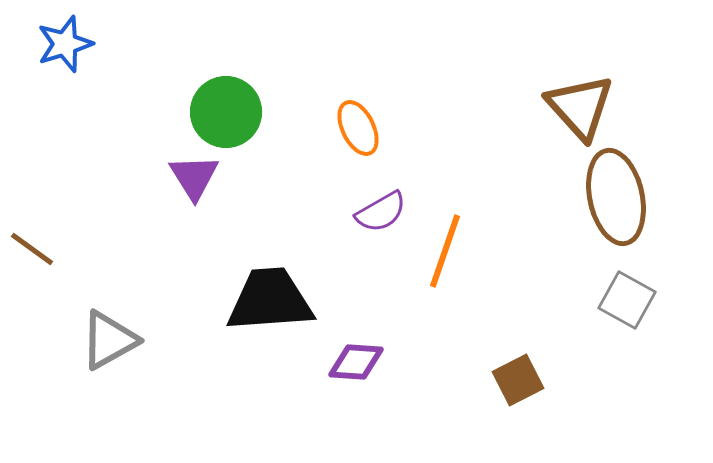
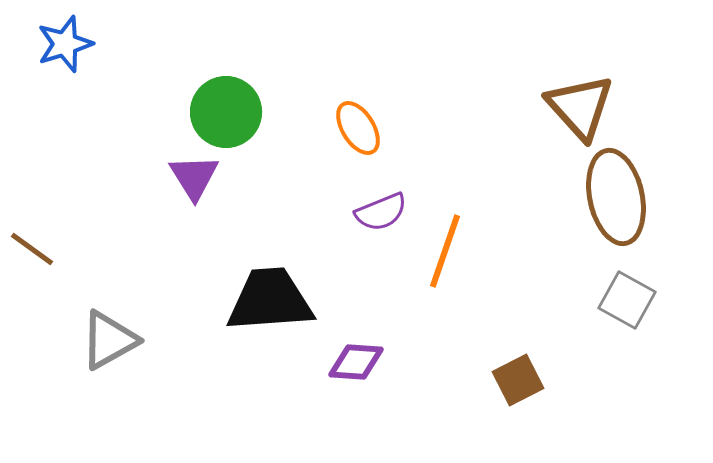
orange ellipse: rotated 6 degrees counterclockwise
purple semicircle: rotated 8 degrees clockwise
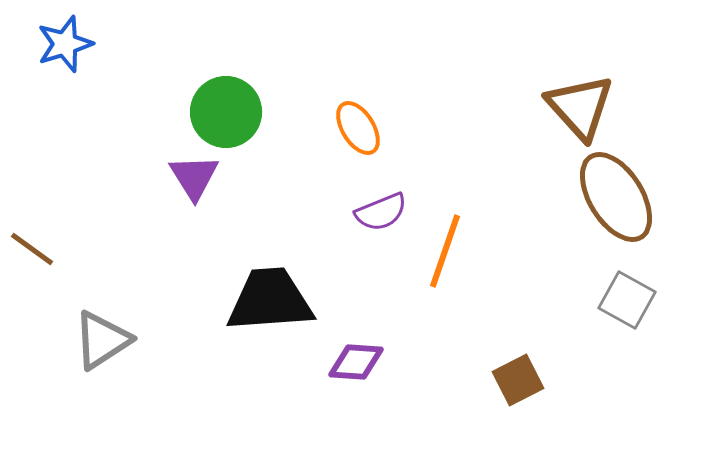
brown ellipse: rotated 20 degrees counterclockwise
gray triangle: moved 7 px left; rotated 4 degrees counterclockwise
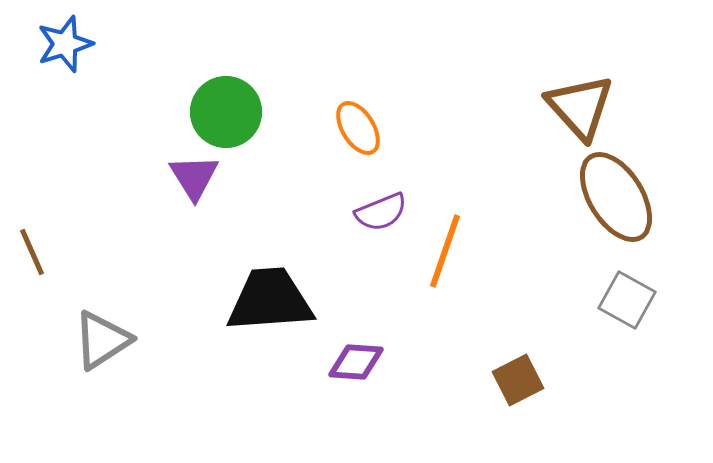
brown line: moved 3 px down; rotated 30 degrees clockwise
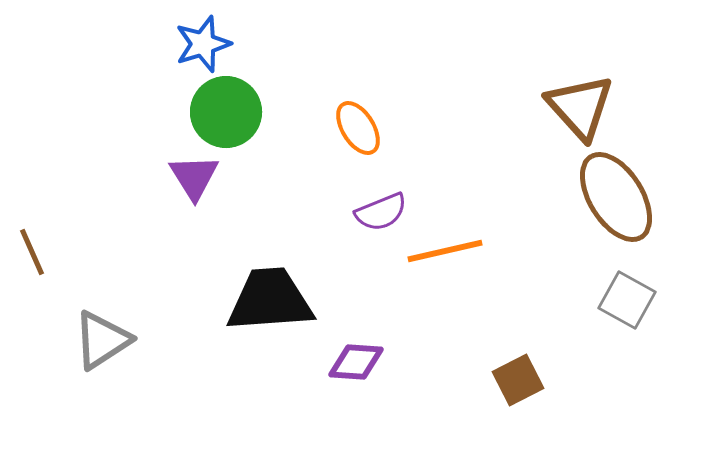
blue star: moved 138 px right
orange line: rotated 58 degrees clockwise
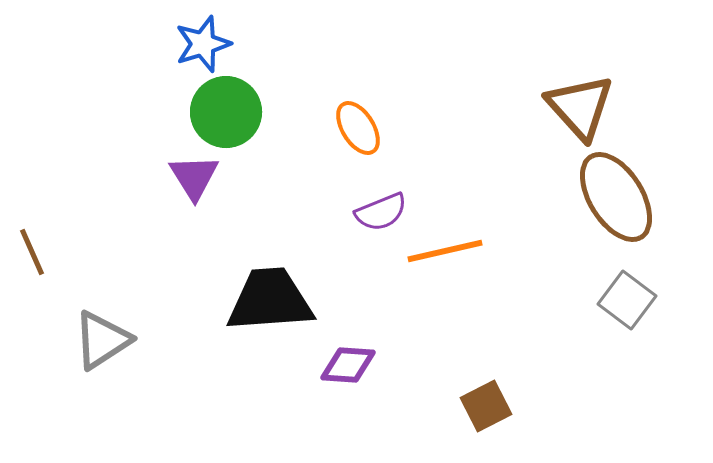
gray square: rotated 8 degrees clockwise
purple diamond: moved 8 px left, 3 px down
brown square: moved 32 px left, 26 px down
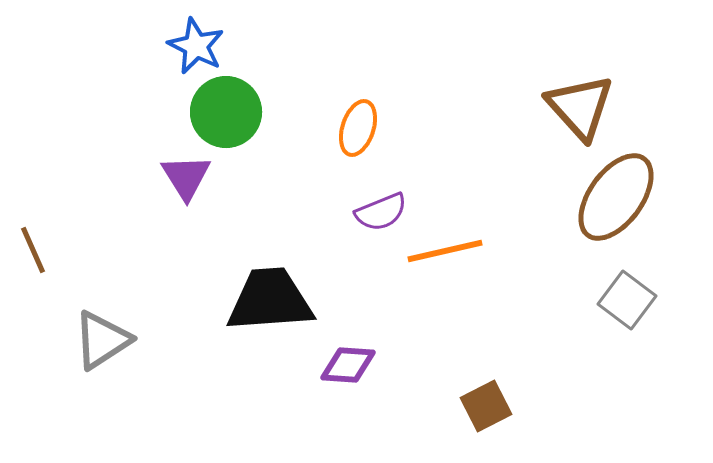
blue star: moved 7 px left, 2 px down; rotated 28 degrees counterclockwise
orange ellipse: rotated 50 degrees clockwise
purple triangle: moved 8 px left
brown ellipse: rotated 68 degrees clockwise
brown line: moved 1 px right, 2 px up
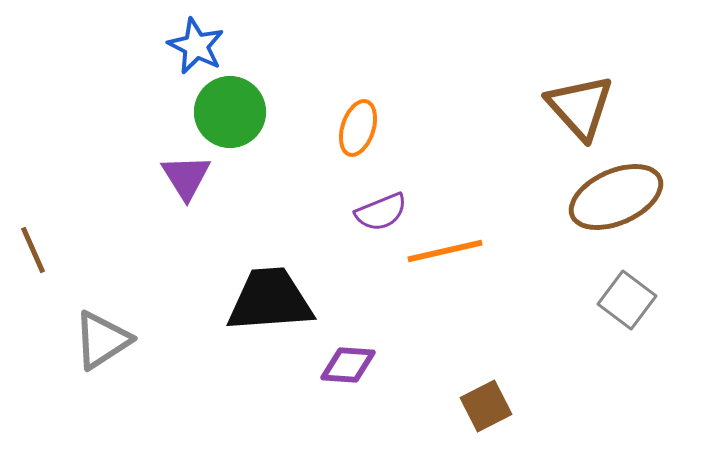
green circle: moved 4 px right
brown ellipse: rotated 30 degrees clockwise
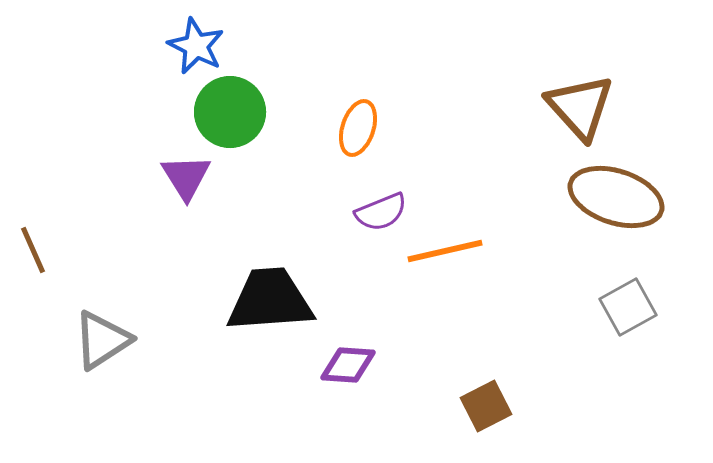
brown ellipse: rotated 42 degrees clockwise
gray square: moved 1 px right, 7 px down; rotated 24 degrees clockwise
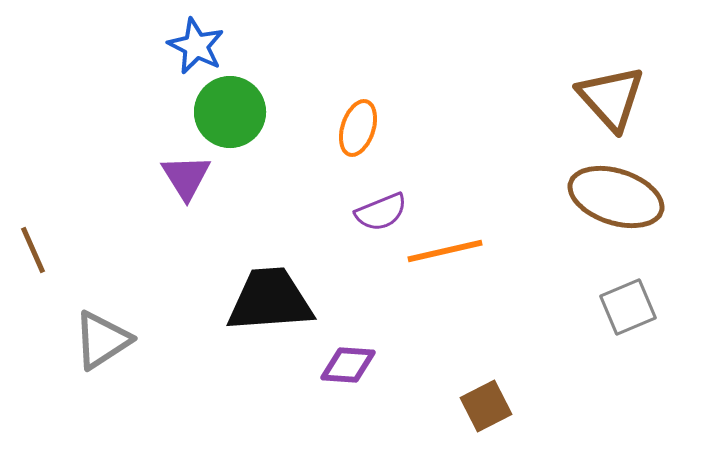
brown triangle: moved 31 px right, 9 px up
gray square: rotated 6 degrees clockwise
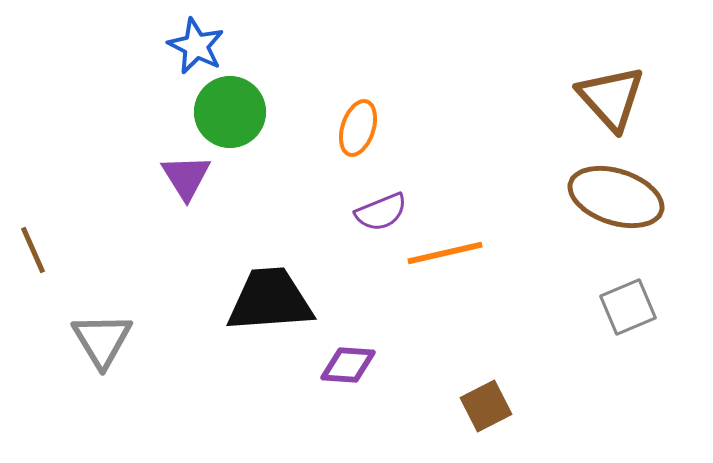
orange line: moved 2 px down
gray triangle: rotated 28 degrees counterclockwise
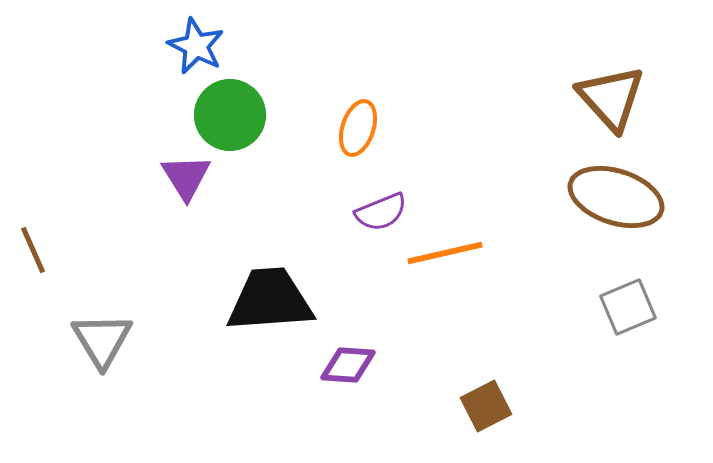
green circle: moved 3 px down
